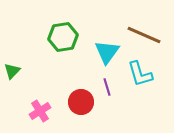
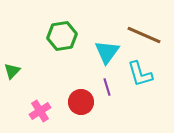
green hexagon: moved 1 px left, 1 px up
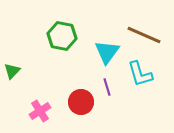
green hexagon: rotated 20 degrees clockwise
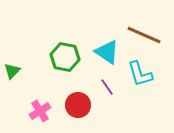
green hexagon: moved 3 px right, 21 px down
cyan triangle: rotated 32 degrees counterclockwise
purple line: rotated 18 degrees counterclockwise
red circle: moved 3 px left, 3 px down
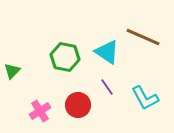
brown line: moved 1 px left, 2 px down
cyan L-shape: moved 5 px right, 24 px down; rotated 12 degrees counterclockwise
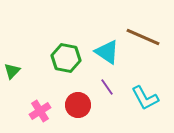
green hexagon: moved 1 px right, 1 px down
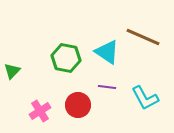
purple line: rotated 48 degrees counterclockwise
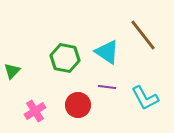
brown line: moved 2 px up; rotated 28 degrees clockwise
green hexagon: moved 1 px left
pink cross: moved 5 px left
